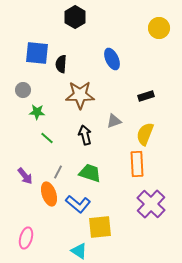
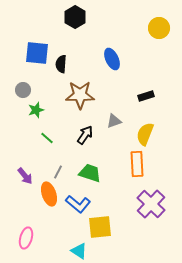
green star: moved 1 px left, 2 px up; rotated 21 degrees counterclockwise
black arrow: rotated 48 degrees clockwise
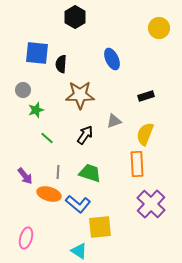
gray line: rotated 24 degrees counterclockwise
orange ellipse: rotated 55 degrees counterclockwise
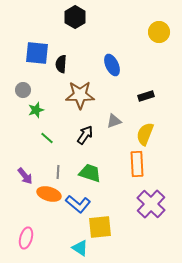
yellow circle: moved 4 px down
blue ellipse: moved 6 px down
cyan triangle: moved 1 px right, 3 px up
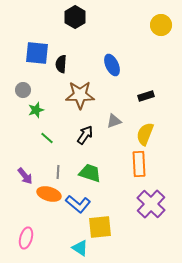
yellow circle: moved 2 px right, 7 px up
orange rectangle: moved 2 px right
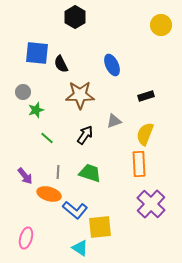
black semicircle: rotated 30 degrees counterclockwise
gray circle: moved 2 px down
blue L-shape: moved 3 px left, 6 px down
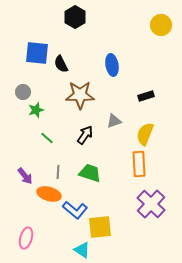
blue ellipse: rotated 15 degrees clockwise
cyan triangle: moved 2 px right, 2 px down
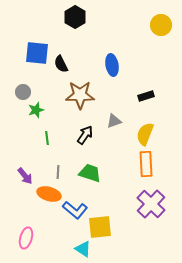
green line: rotated 40 degrees clockwise
orange rectangle: moved 7 px right
cyan triangle: moved 1 px right, 1 px up
